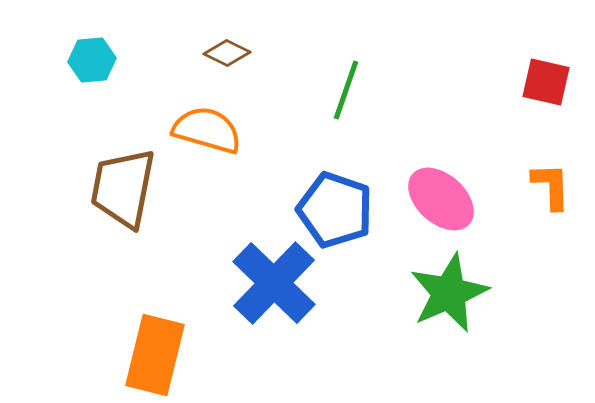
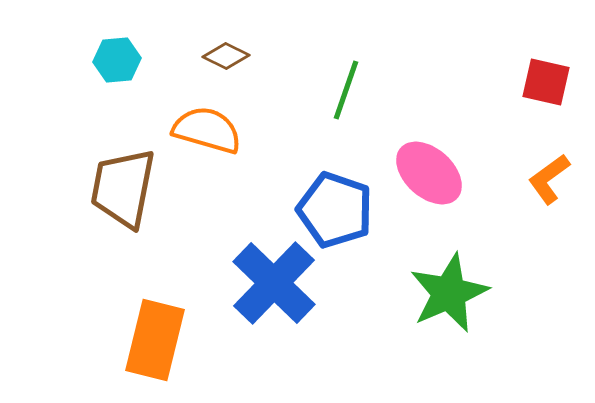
brown diamond: moved 1 px left, 3 px down
cyan hexagon: moved 25 px right
orange L-shape: moved 2 px left, 7 px up; rotated 124 degrees counterclockwise
pink ellipse: moved 12 px left, 26 px up
orange rectangle: moved 15 px up
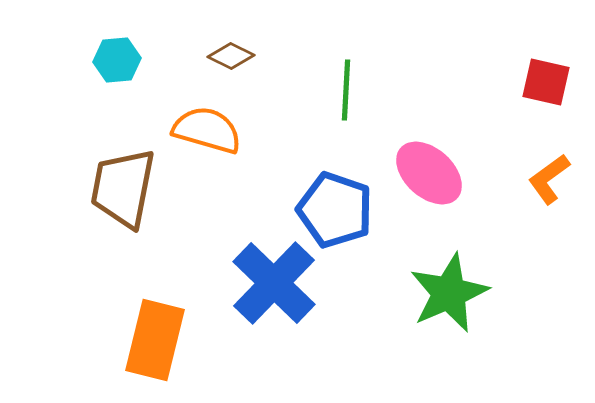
brown diamond: moved 5 px right
green line: rotated 16 degrees counterclockwise
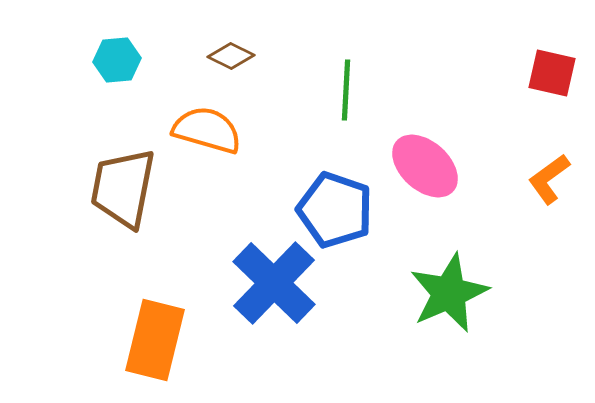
red square: moved 6 px right, 9 px up
pink ellipse: moved 4 px left, 7 px up
